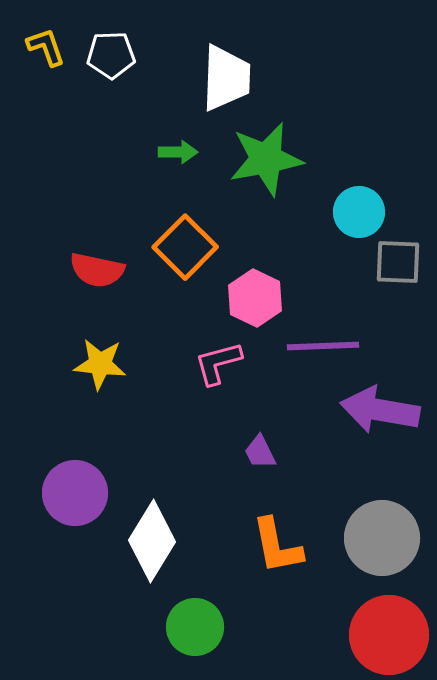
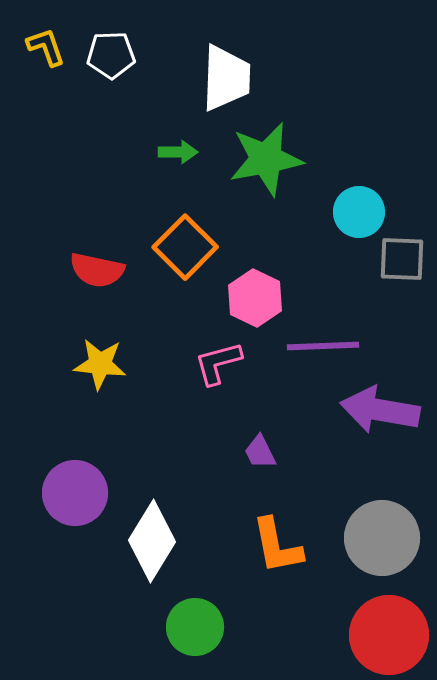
gray square: moved 4 px right, 3 px up
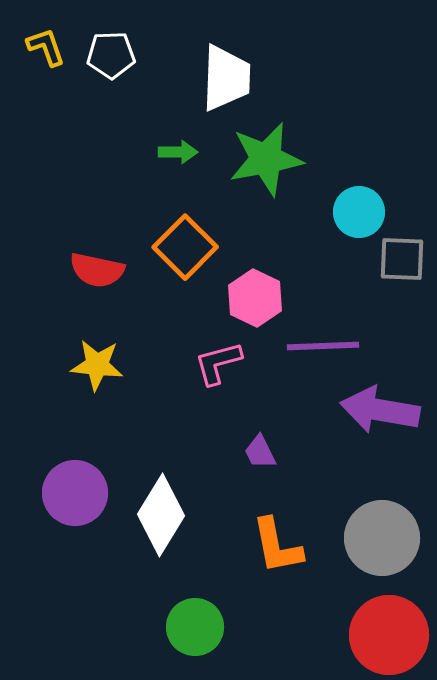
yellow star: moved 3 px left, 1 px down
white diamond: moved 9 px right, 26 px up
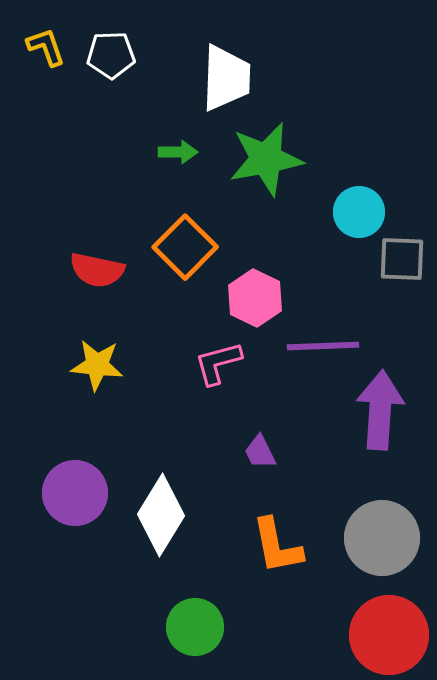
purple arrow: rotated 84 degrees clockwise
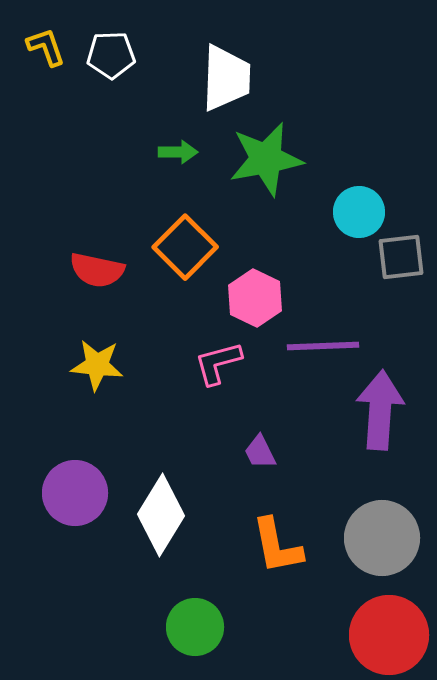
gray square: moved 1 px left, 2 px up; rotated 9 degrees counterclockwise
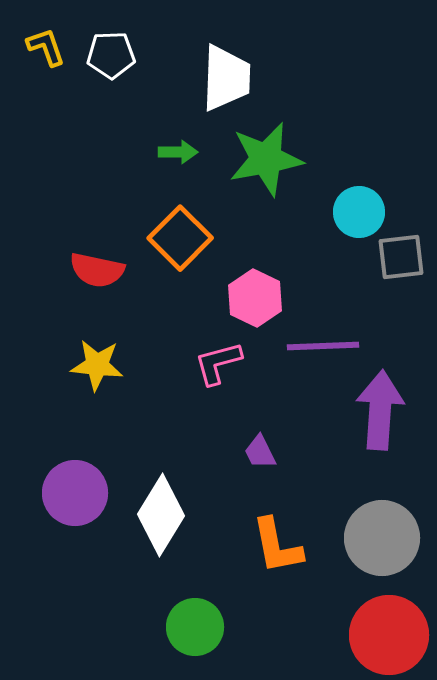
orange square: moved 5 px left, 9 px up
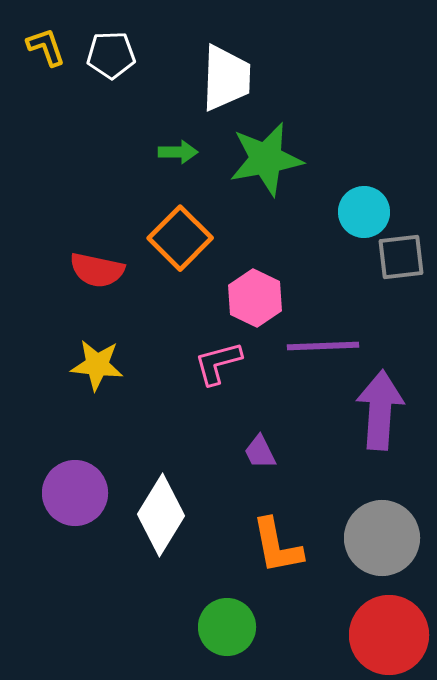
cyan circle: moved 5 px right
green circle: moved 32 px right
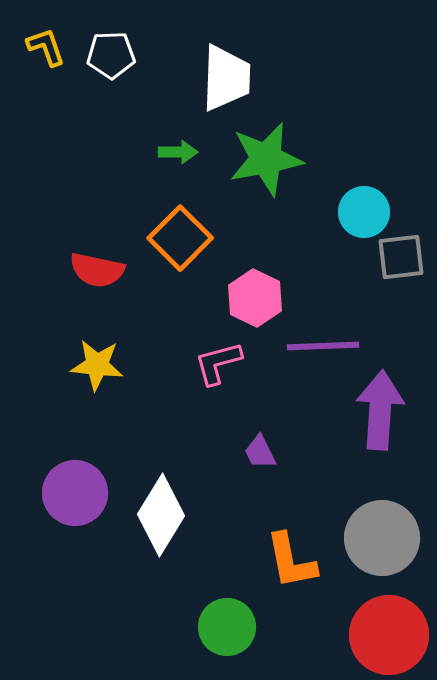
orange L-shape: moved 14 px right, 15 px down
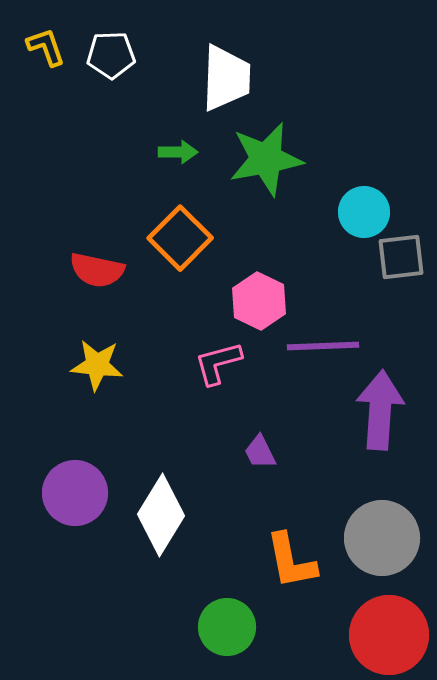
pink hexagon: moved 4 px right, 3 px down
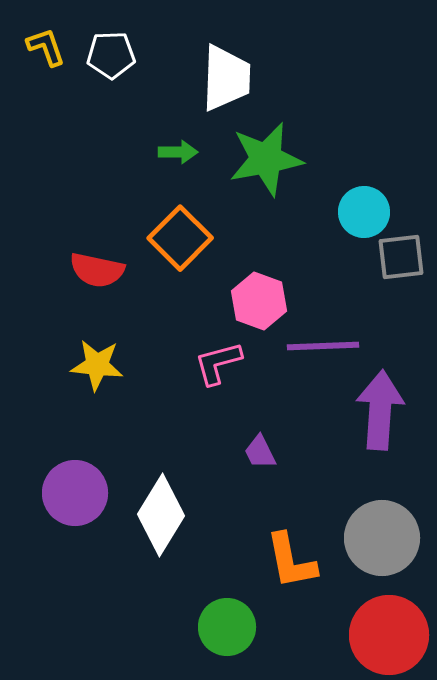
pink hexagon: rotated 6 degrees counterclockwise
